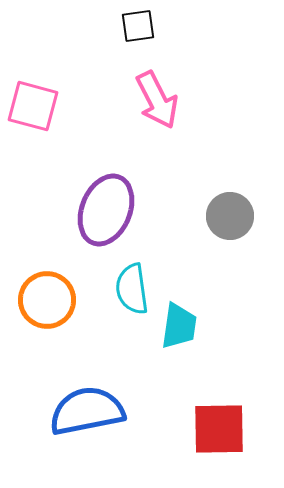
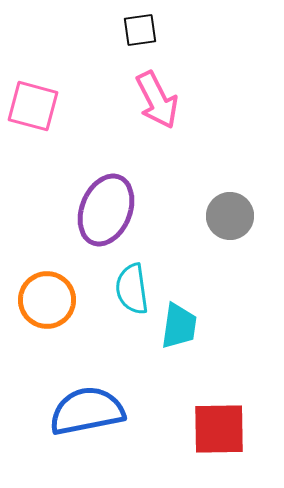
black square: moved 2 px right, 4 px down
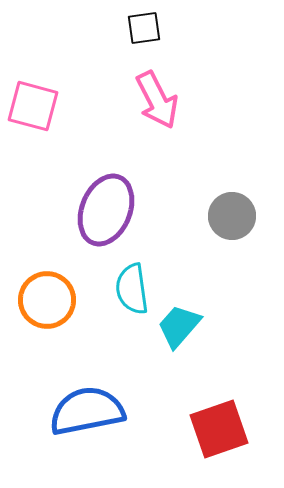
black square: moved 4 px right, 2 px up
gray circle: moved 2 px right
cyan trapezoid: rotated 147 degrees counterclockwise
red square: rotated 18 degrees counterclockwise
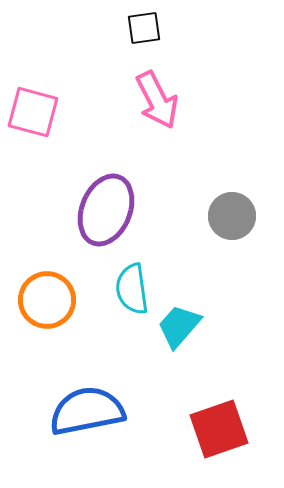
pink square: moved 6 px down
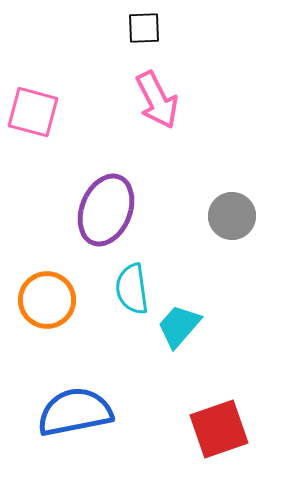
black square: rotated 6 degrees clockwise
blue semicircle: moved 12 px left, 1 px down
